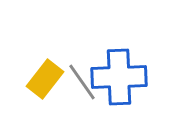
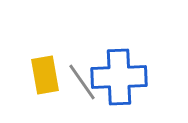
yellow rectangle: moved 4 px up; rotated 48 degrees counterclockwise
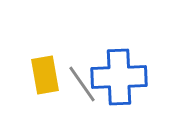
gray line: moved 2 px down
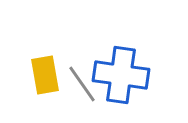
blue cross: moved 2 px right, 2 px up; rotated 10 degrees clockwise
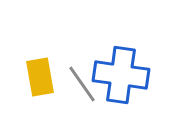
yellow rectangle: moved 5 px left, 2 px down
